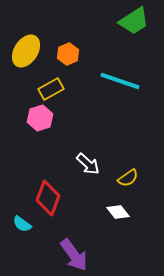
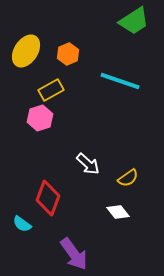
yellow rectangle: moved 1 px down
purple arrow: moved 1 px up
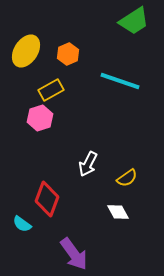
white arrow: rotated 75 degrees clockwise
yellow semicircle: moved 1 px left
red diamond: moved 1 px left, 1 px down
white diamond: rotated 10 degrees clockwise
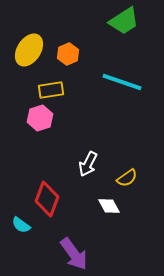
green trapezoid: moved 10 px left
yellow ellipse: moved 3 px right, 1 px up
cyan line: moved 2 px right, 1 px down
yellow rectangle: rotated 20 degrees clockwise
white diamond: moved 9 px left, 6 px up
cyan semicircle: moved 1 px left, 1 px down
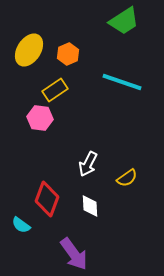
yellow rectangle: moved 4 px right; rotated 25 degrees counterclockwise
pink hexagon: rotated 25 degrees clockwise
white diamond: moved 19 px left; rotated 25 degrees clockwise
